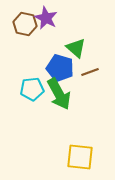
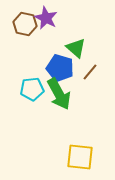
brown line: rotated 30 degrees counterclockwise
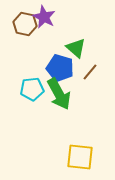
purple star: moved 2 px left, 1 px up
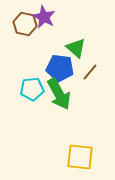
blue pentagon: rotated 8 degrees counterclockwise
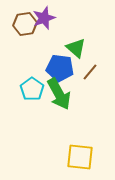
purple star: moved 1 px down; rotated 25 degrees clockwise
brown hexagon: rotated 20 degrees counterclockwise
cyan pentagon: rotated 30 degrees counterclockwise
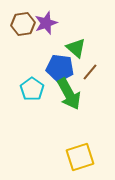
purple star: moved 2 px right, 5 px down
brown hexagon: moved 2 px left
green arrow: moved 10 px right
yellow square: rotated 24 degrees counterclockwise
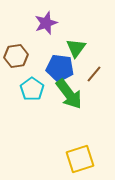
brown hexagon: moved 7 px left, 32 px down
green triangle: rotated 25 degrees clockwise
brown line: moved 4 px right, 2 px down
green arrow: rotated 8 degrees counterclockwise
yellow square: moved 2 px down
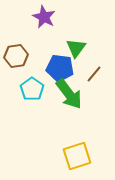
purple star: moved 2 px left, 6 px up; rotated 25 degrees counterclockwise
yellow square: moved 3 px left, 3 px up
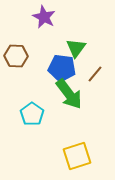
brown hexagon: rotated 10 degrees clockwise
blue pentagon: moved 2 px right
brown line: moved 1 px right
cyan pentagon: moved 25 px down
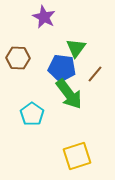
brown hexagon: moved 2 px right, 2 px down
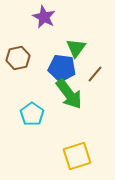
brown hexagon: rotated 15 degrees counterclockwise
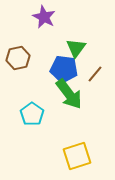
blue pentagon: moved 2 px right, 1 px down
